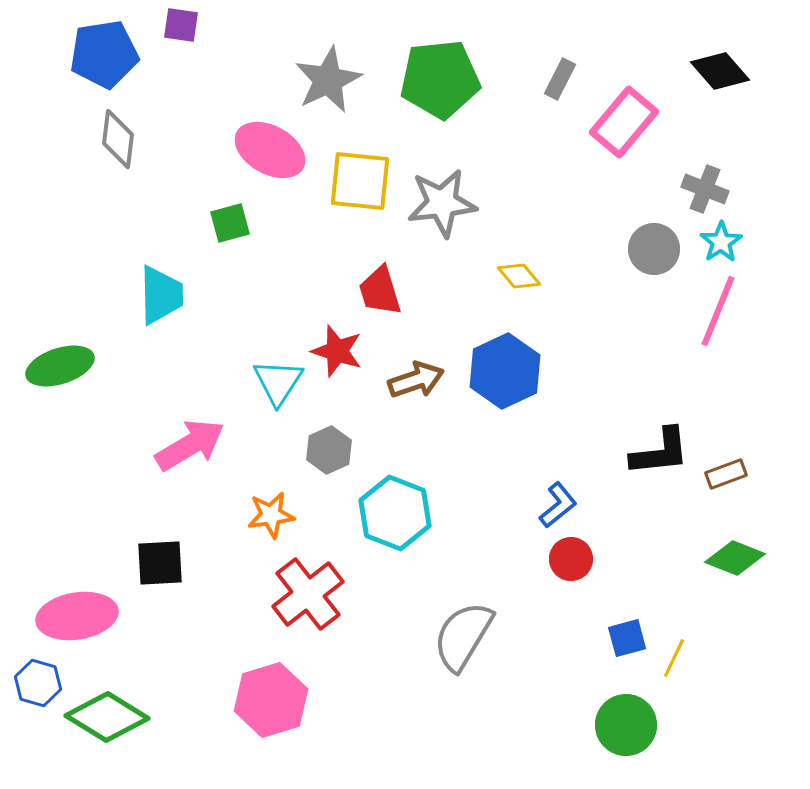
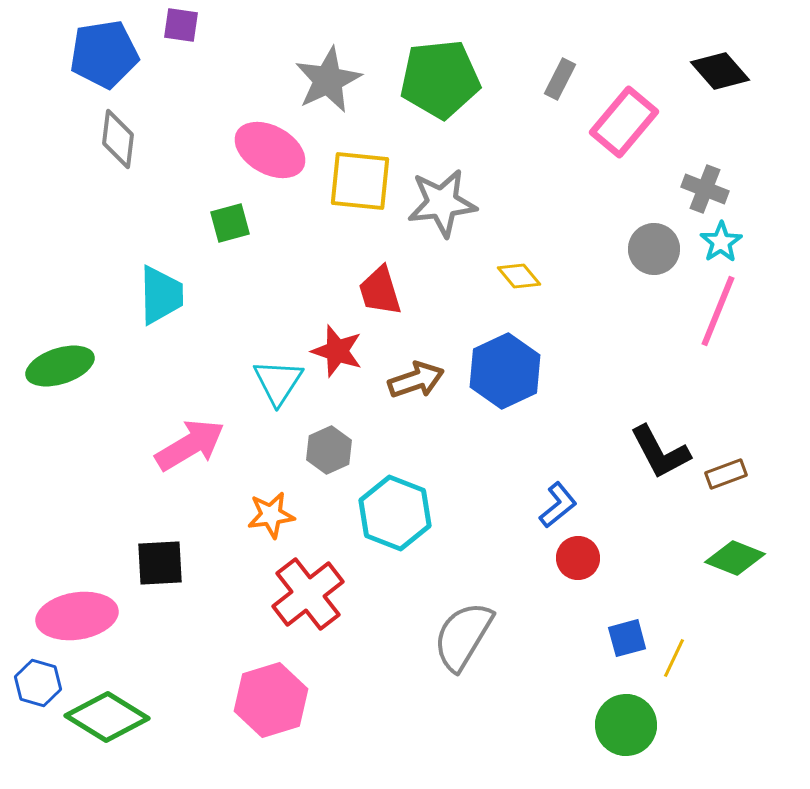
black L-shape at (660, 452): rotated 68 degrees clockwise
red circle at (571, 559): moved 7 px right, 1 px up
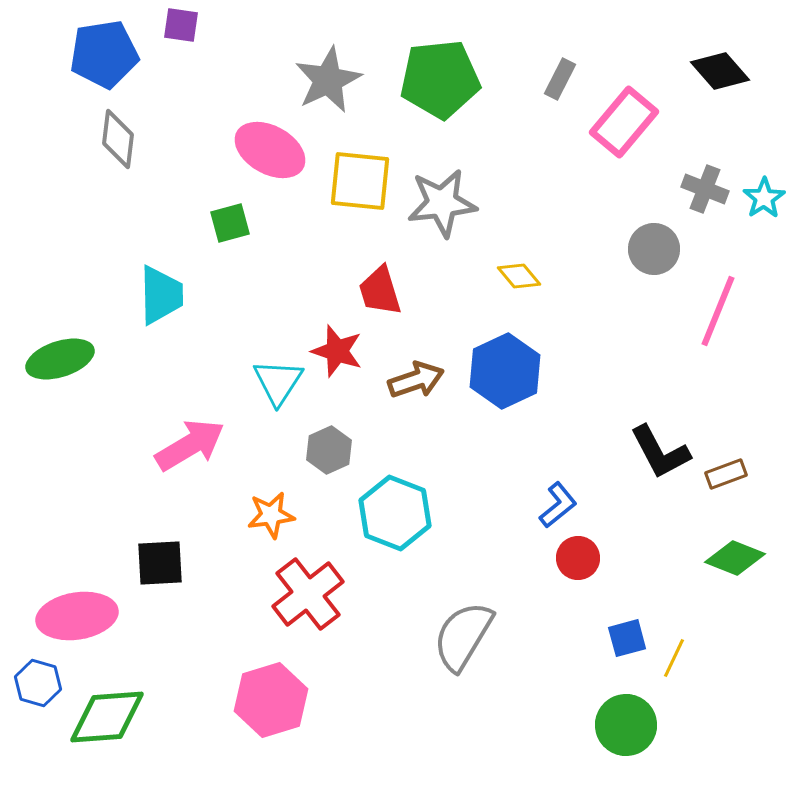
cyan star at (721, 242): moved 43 px right, 44 px up
green ellipse at (60, 366): moved 7 px up
green diamond at (107, 717): rotated 36 degrees counterclockwise
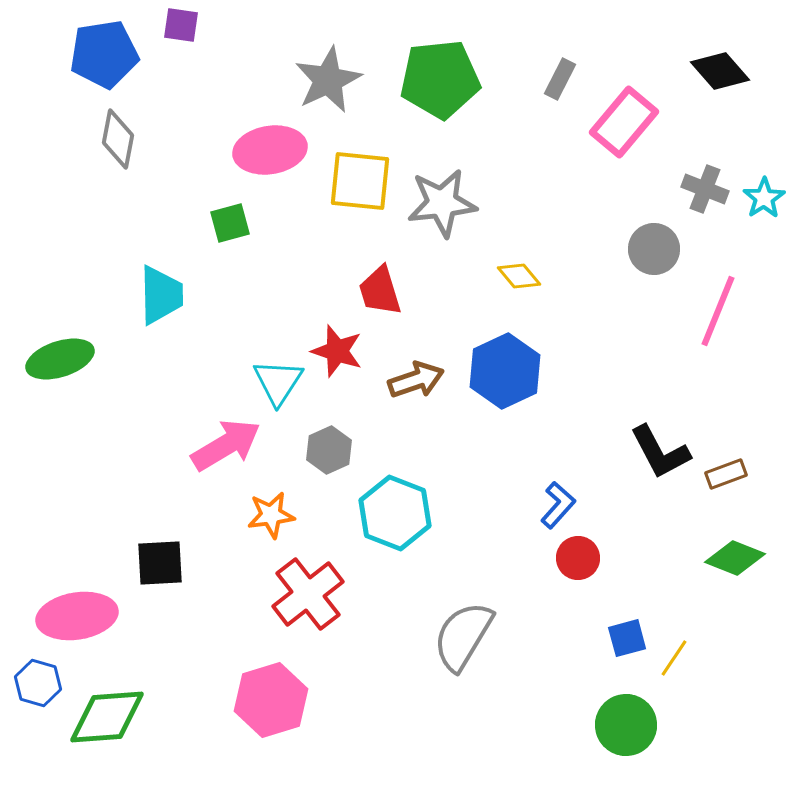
gray diamond at (118, 139): rotated 4 degrees clockwise
pink ellipse at (270, 150): rotated 38 degrees counterclockwise
pink arrow at (190, 445): moved 36 px right
blue L-shape at (558, 505): rotated 9 degrees counterclockwise
yellow line at (674, 658): rotated 9 degrees clockwise
